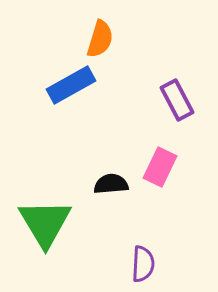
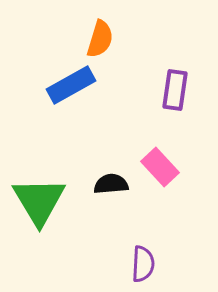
purple rectangle: moved 2 px left, 10 px up; rotated 36 degrees clockwise
pink rectangle: rotated 69 degrees counterclockwise
green triangle: moved 6 px left, 22 px up
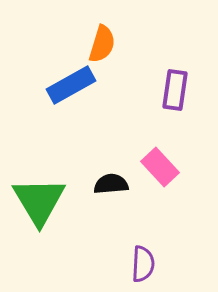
orange semicircle: moved 2 px right, 5 px down
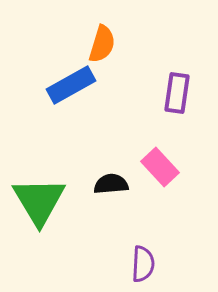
purple rectangle: moved 2 px right, 3 px down
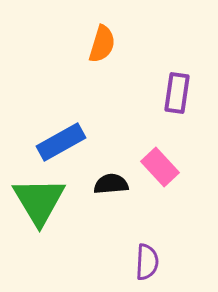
blue rectangle: moved 10 px left, 57 px down
purple semicircle: moved 4 px right, 2 px up
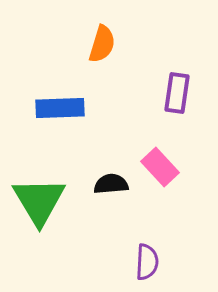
blue rectangle: moved 1 px left, 34 px up; rotated 27 degrees clockwise
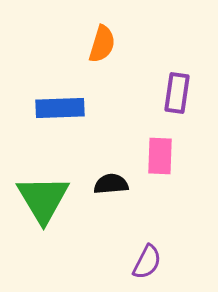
pink rectangle: moved 11 px up; rotated 45 degrees clockwise
green triangle: moved 4 px right, 2 px up
purple semicircle: rotated 24 degrees clockwise
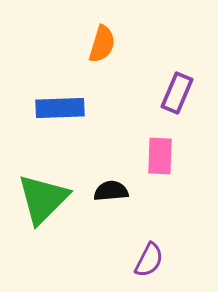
purple rectangle: rotated 15 degrees clockwise
black semicircle: moved 7 px down
green triangle: rotated 16 degrees clockwise
purple semicircle: moved 2 px right, 2 px up
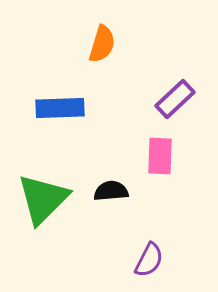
purple rectangle: moved 2 px left, 6 px down; rotated 24 degrees clockwise
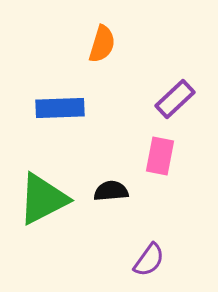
pink rectangle: rotated 9 degrees clockwise
green triangle: rotated 18 degrees clockwise
purple semicircle: rotated 9 degrees clockwise
